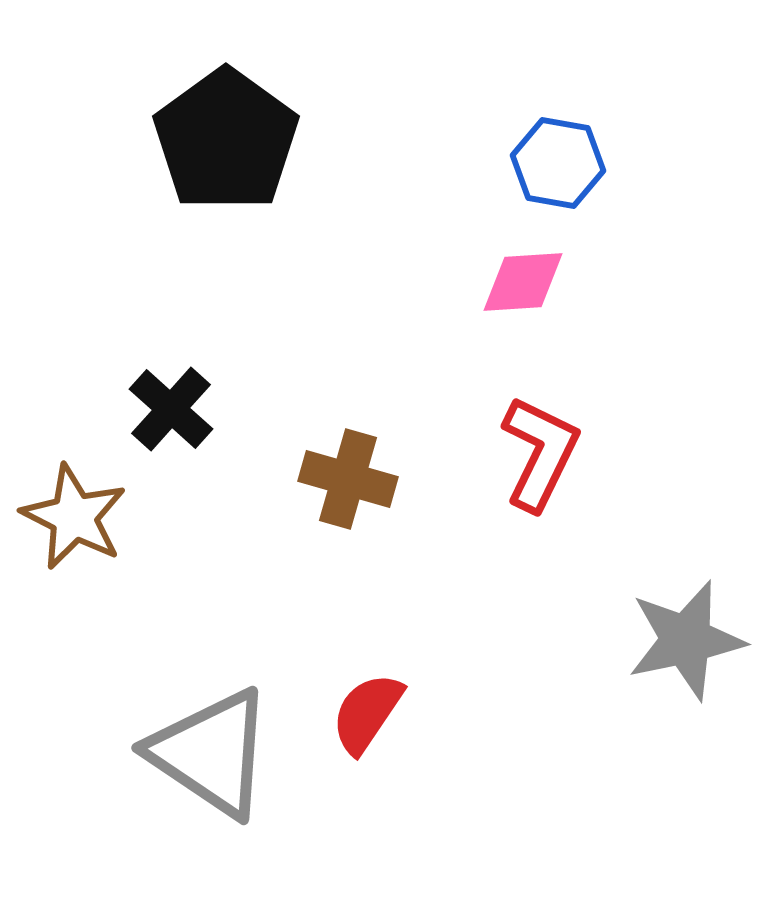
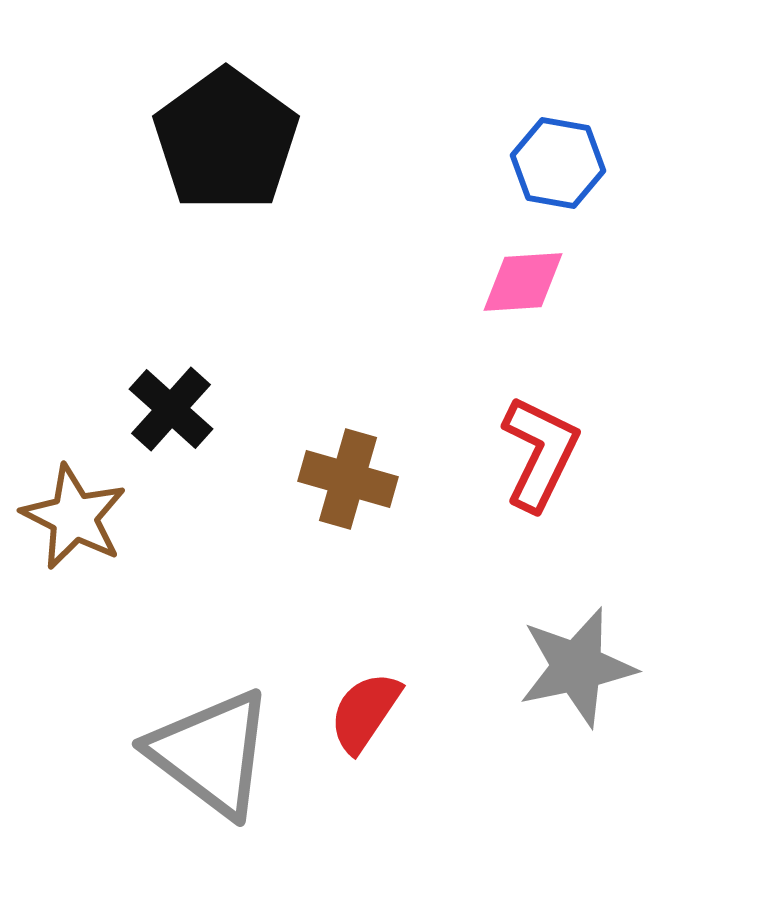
gray star: moved 109 px left, 27 px down
red semicircle: moved 2 px left, 1 px up
gray triangle: rotated 3 degrees clockwise
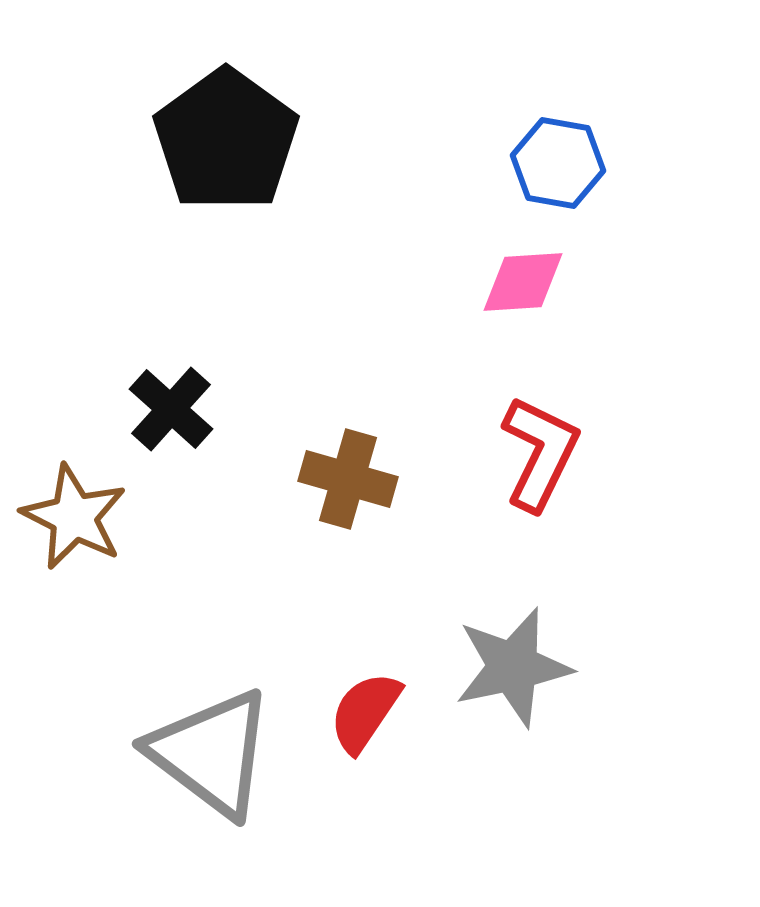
gray star: moved 64 px left
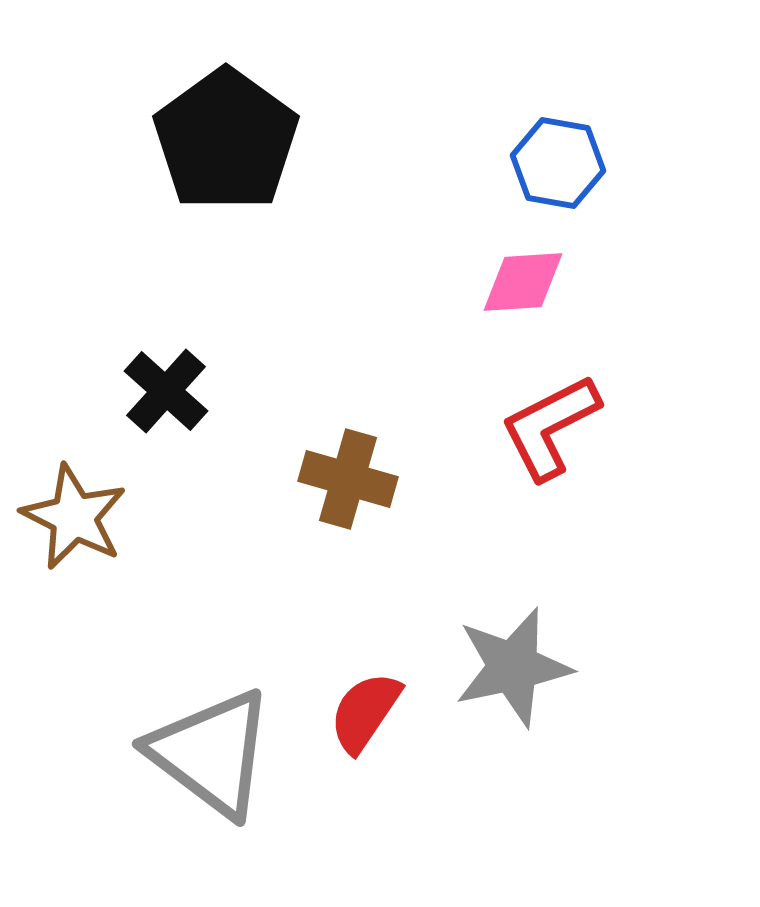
black cross: moved 5 px left, 18 px up
red L-shape: moved 10 px right, 26 px up; rotated 143 degrees counterclockwise
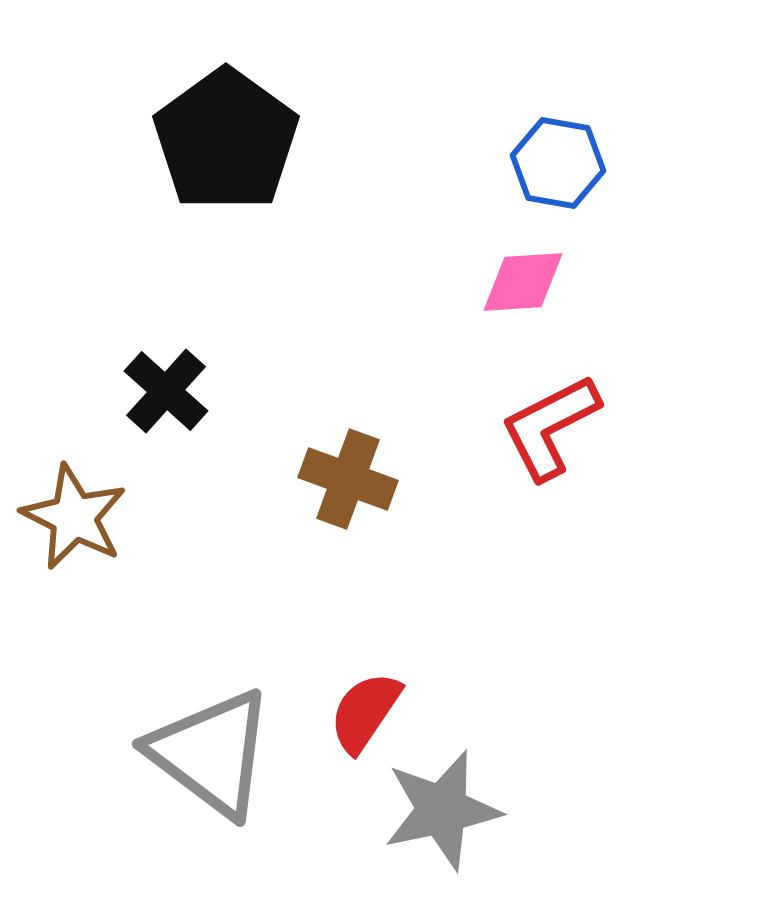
brown cross: rotated 4 degrees clockwise
gray star: moved 71 px left, 143 px down
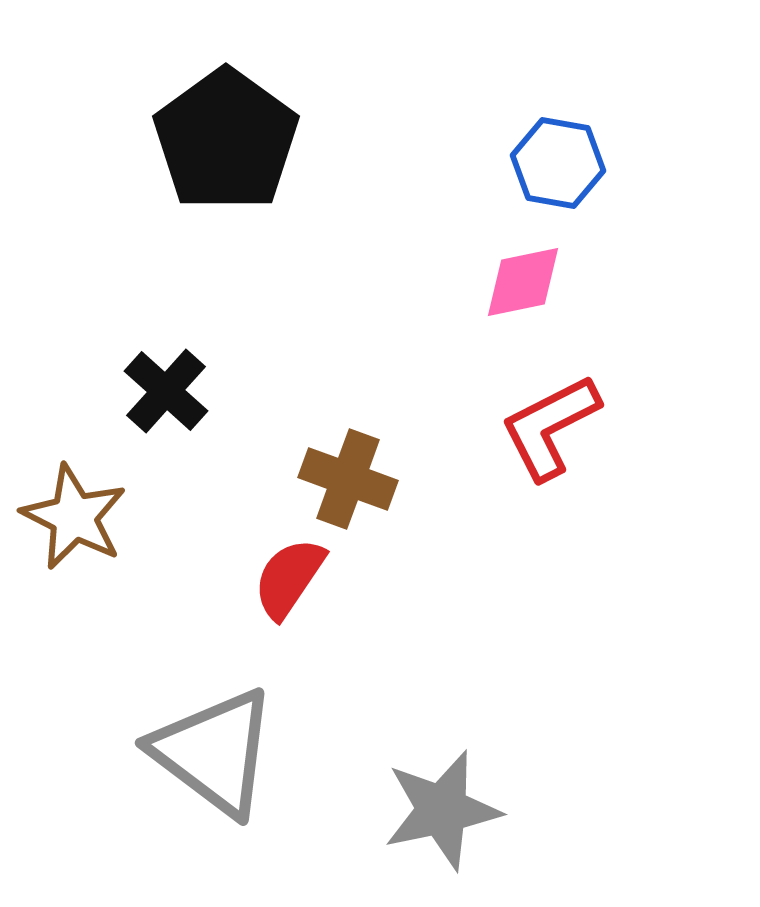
pink diamond: rotated 8 degrees counterclockwise
red semicircle: moved 76 px left, 134 px up
gray triangle: moved 3 px right, 1 px up
